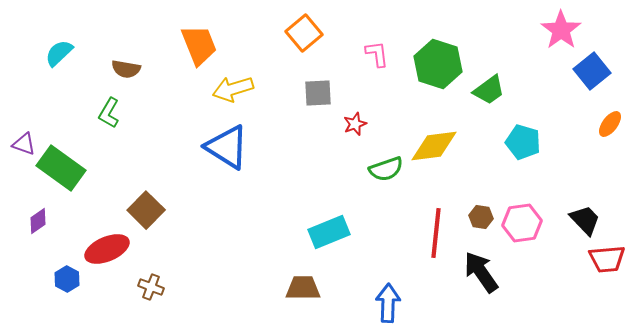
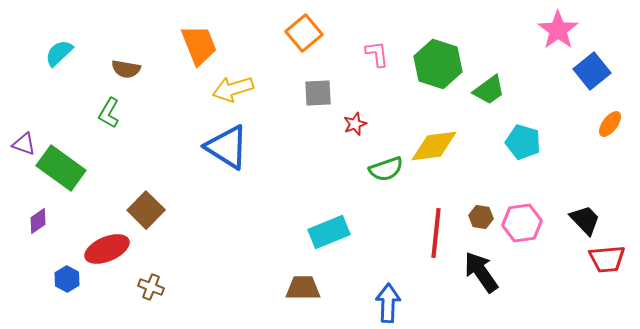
pink star: moved 3 px left
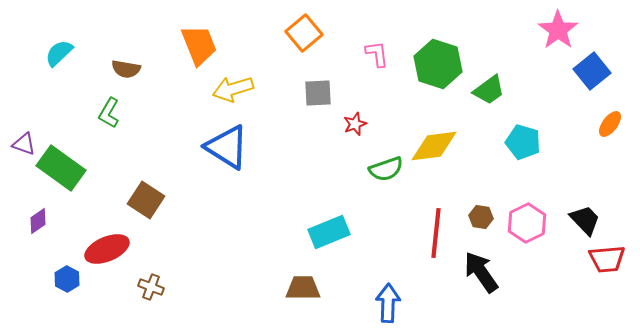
brown square: moved 10 px up; rotated 12 degrees counterclockwise
pink hexagon: moved 5 px right; rotated 18 degrees counterclockwise
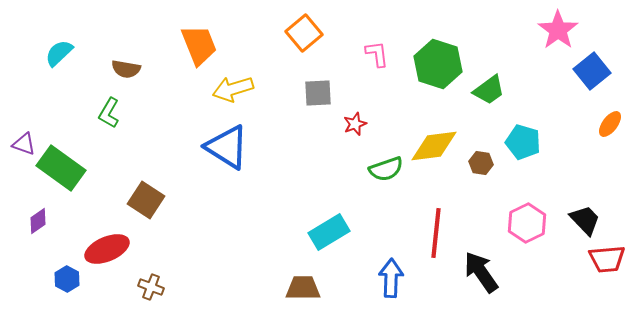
brown hexagon: moved 54 px up
cyan rectangle: rotated 9 degrees counterclockwise
blue arrow: moved 3 px right, 25 px up
